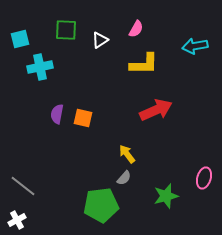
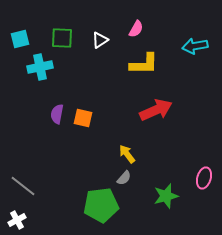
green square: moved 4 px left, 8 px down
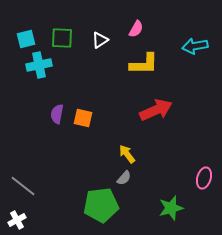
cyan square: moved 6 px right
cyan cross: moved 1 px left, 2 px up
green star: moved 5 px right, 12 px down
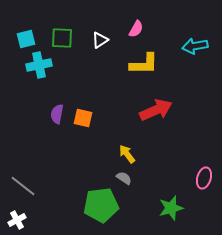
gray semicircle: rotated 98 degrees counterclockwise
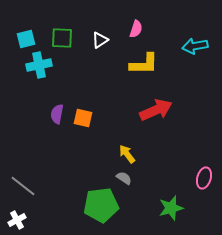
pink semicircle: rotated 12 degrees counterclockwise
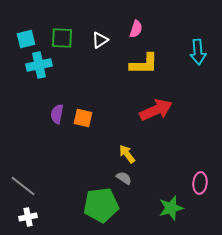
cyan arrow: moved 3 px right, 6 px down; rotated 85 degrees counterclockwise
pink ellipse: moved 4 px left, 5 px down; rotated 10 degrees counterclockwise
white cross: moved 11 px right, 3 px up; rotated 18 degrees clockwise
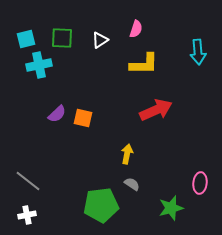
purple semicircle: rotated 144 degrees counterclockwise
yellow arrow: rotated 48 degrees clockwise
gray semicircle: moved 8 px right, 6 px down
gray line: moved 5 px right, 5 px up
white cross: moved 1 px left, 2 px up
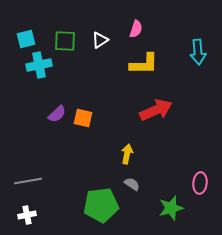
green square: moved 3 px right, 3 px down
gray line: rotated 48 degrees counterclockwise
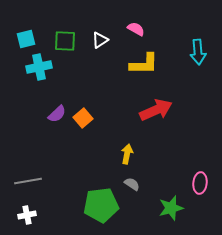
pink semicircle: rotated 78 degrees counterclockwise
cyan cross: moved 2 px down
orange square: rotated 36 degrees clockwise
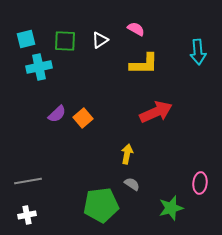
red arrow: moved 2 px down
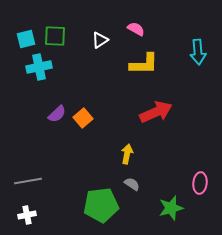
green square: moved 10 px left, 5 px up
